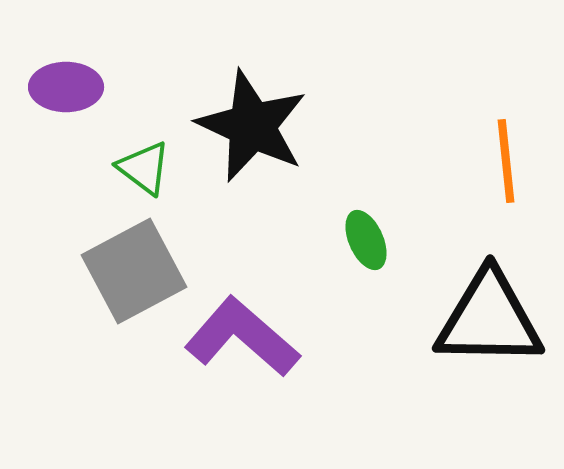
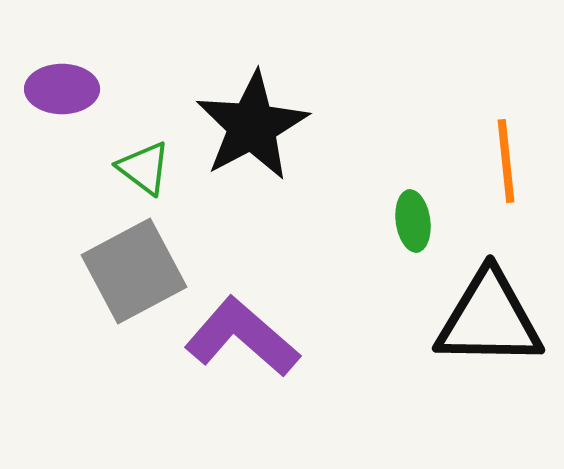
purple ellipse: moved 4 px left, 2 px down
black star: rotated 19 degrees clockwise
green ellipse: moved 47 px right, 19 px up; rotated 16 degrees clockwise
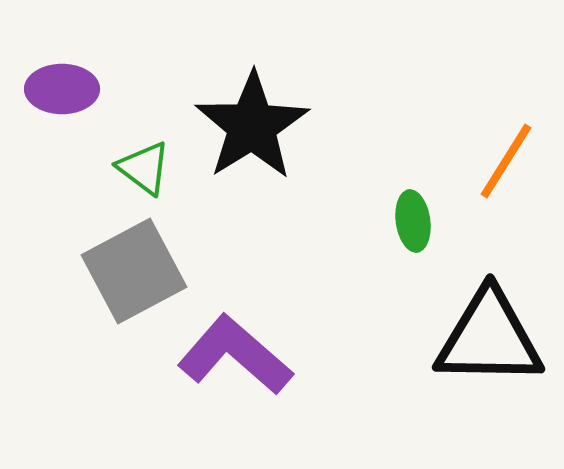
black star: rotated 4 degrees counterclockwise
orange line: rotated 38 degrees clockwise
black triangle: moved 19 px down
purple L-shape: moved 7 px left, 18 px down
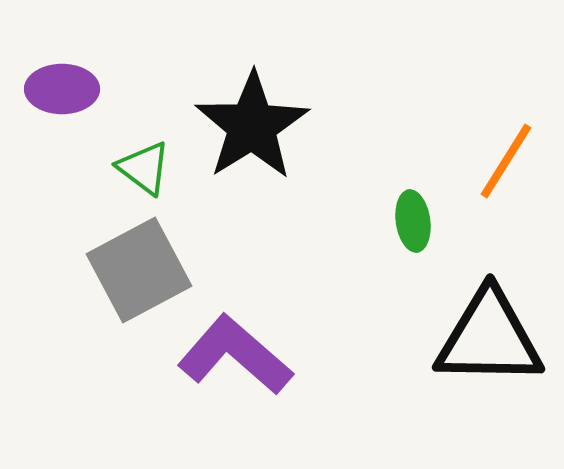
gray square: moved 5 px right, 1 px up
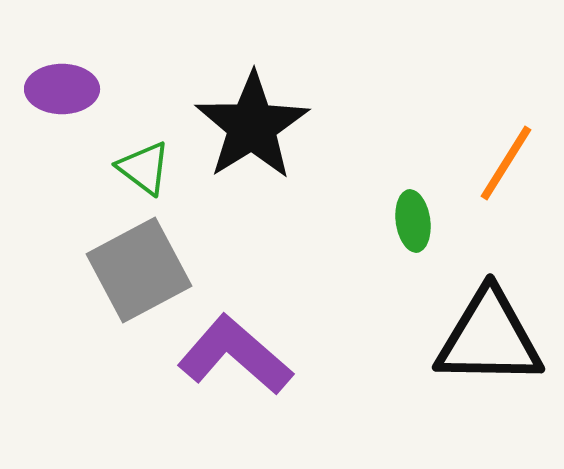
orange line: moved 2 px down
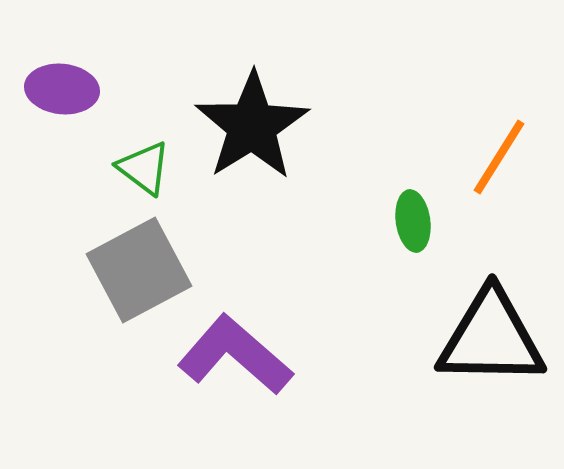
purple ellipse: rotated 6 degrees clockwise
orange line: moved 7 px left, 6 px up
black triangle: moved 2 px right
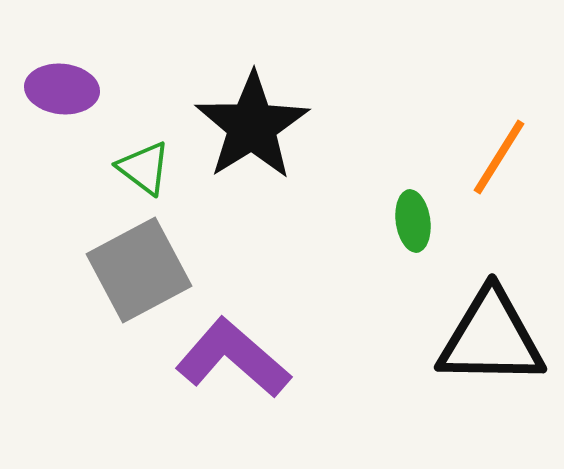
purple L-shape: moved 2 px left, 3 px down
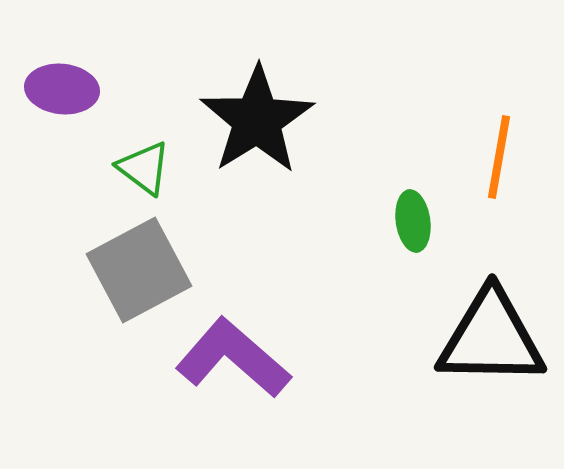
black star: moved 5 px right, 6 px up
orange line: rotated 22 degrees counterclockwise
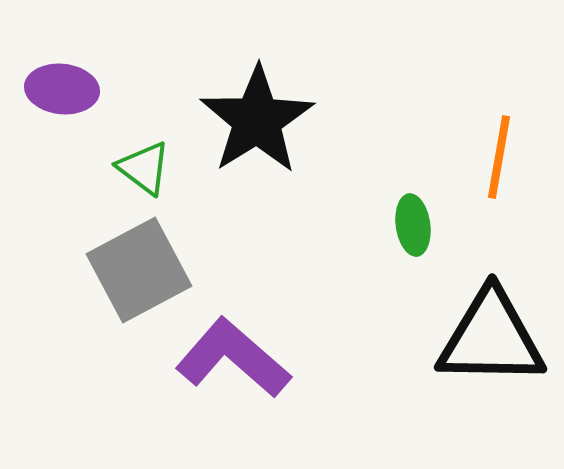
green ellipse: moved 4 px down
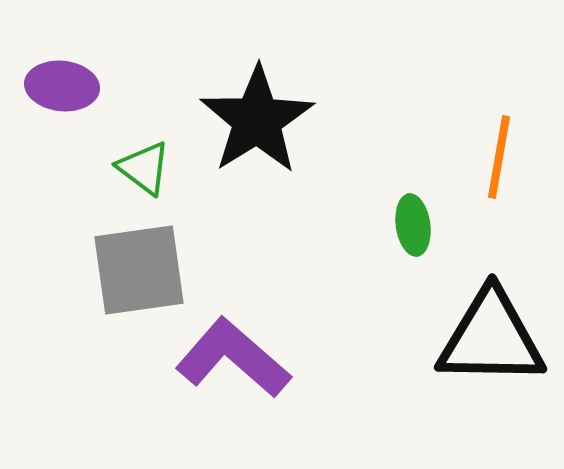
purple ellipse: moved 3 px up
gray square: rotated 20 degrees clockwise
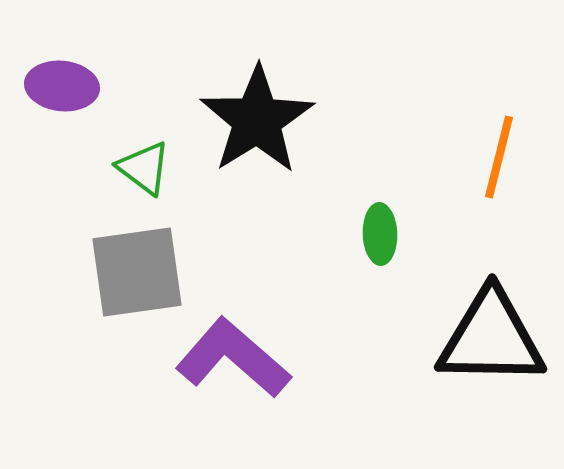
orange line: rotated 4 degrees clockwise
green ellipse: moved 33 px left, 9 px down; rotated 6 degrees clockwise
gray square: moved 2 px left, 2 px down
